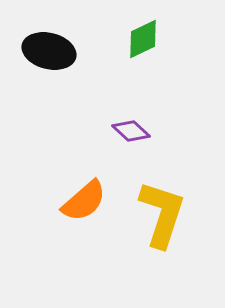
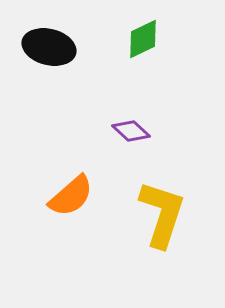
black ellipse: moved 4 px up
orange semicircle: moved 13 px left, 5 px up
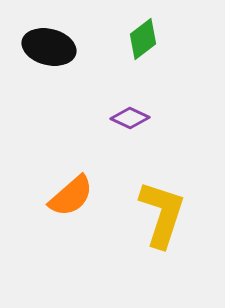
green diamond: rotated 12 degrees counterclockwise
purple diamond: moved 1 px left, 13 px up; rotated 18 degrees counterclockwise
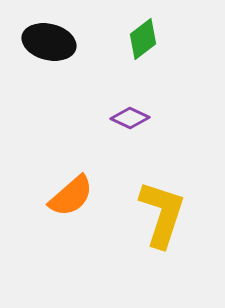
black ellipse: moved 5 px up
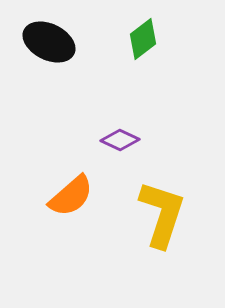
black ellipse: rotated 12 degrees clockwise
purple diamond: moved 10 px left, 22 px down
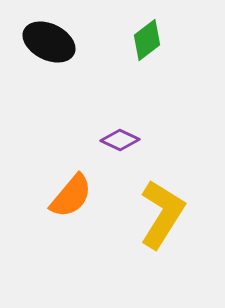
green diamond: moved 4 px right, 1 px down
orange semicircle: rotated 9 degrees counterclockwise
yellow L-shape: rotated 14 degrees clockwise
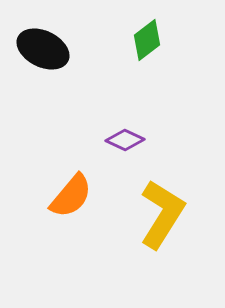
black ellipse: moved 6 px left, 7 px down
purple diamond: moved 5 px right
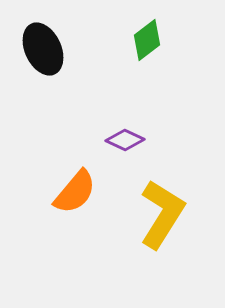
black ellipse: rotated 39 degrees clockwise
orange semicircle: moved 4 px right, 4 px up
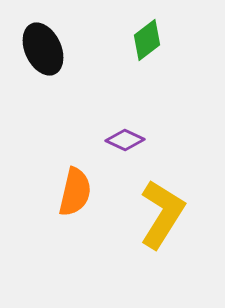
orange semicircle: rotated 27 degrees counterclockwise
